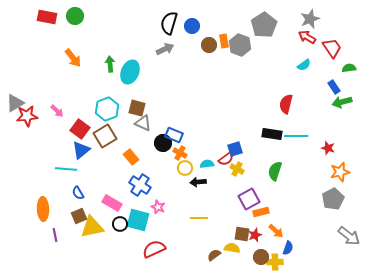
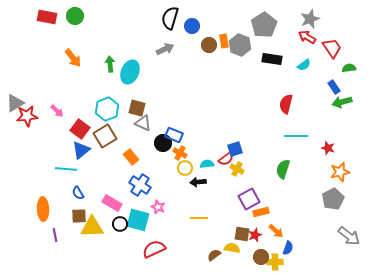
black semicircle at (169, 23): moved 1 px right, 5 px up
black rectangle at (272, 134): moved 75 px up
green semicircle at (275, 171): moved 8 px right, 2 px up
brown square at (79, 216): rotated 21 degrees clockwise
yellow triangle at (92, 227): rotated 10 degrees clockwise
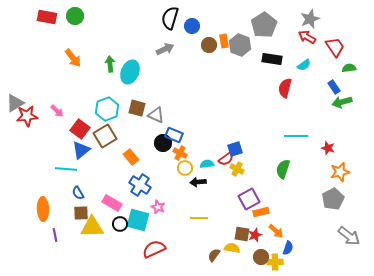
red trapezoid at (332, 48): moved 3 px right, 1 px up
red semicircle at (286, 104): moved 1 px left, 16 px up
gray triangle at (143, 123): moved 13 px right, 8 px up
brown square at (79, 216): moved 2 px right, 3 px up
brown semicircle at (214, 255): rotated 16 degrees counterclockwise
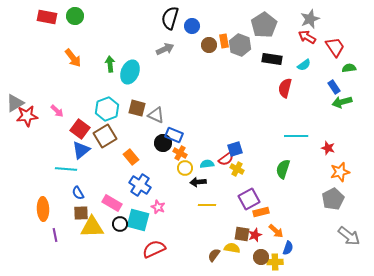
yellow line at (199, 218): moved 8 px right, 13 px up
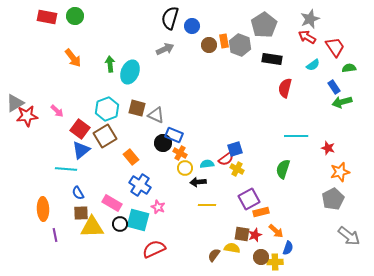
cyan semicircle at (304, 65): moved 9 px right
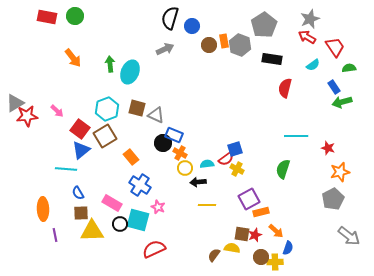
yellow triangle at (92, 227): moved 4 px down
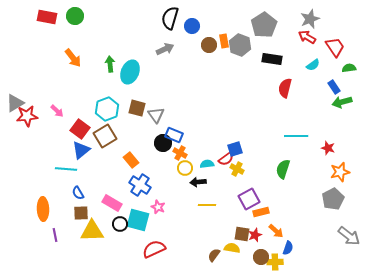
gray triangle at (156, 115): rotated 30 degrees clockwise
orange rectangle at (131, 157): moved 3 px down
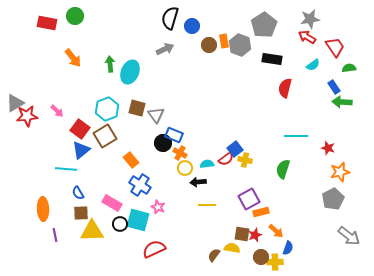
red rectangle at (47, 17): moved 6 px down
gray star at (310, 19): rotated 12 degrees clockwise
green arrow at (342, 102): rotated 18 degrees clockwise
blue square at (235, 149): rotated 21 degrees counterclockwise
yellow cross at (237, 169): moved 8 px right, 9 px up; rotated 16 degrees counterclockwise
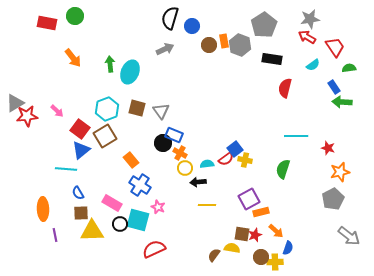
gray triangle at (156, 115): moved 5 px right, 4 px up
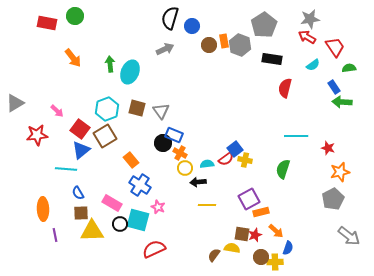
red star at (27, 116): moved 10 px right, 19 px down
